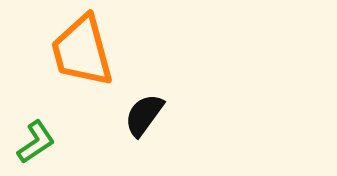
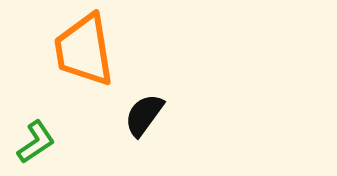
orange trapezoid: moved 2 px right, 1 px up; rotated 6 degrees clockwise
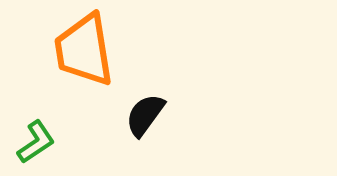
black semicircle: moved 1 px right
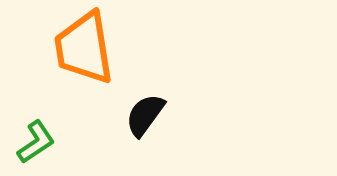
orange trapezoid: moved 2 px up
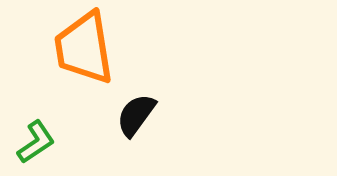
black semicircle: moved 9 px left
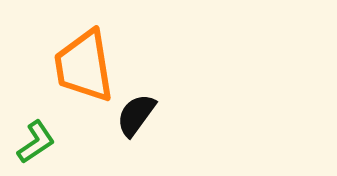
orange trapezoid: moved 18 px down
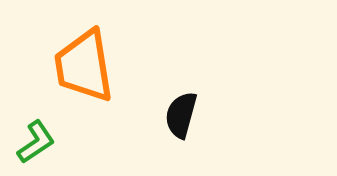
black semicircle: moved 45 px right; rotated 21 degrees counterclockwise
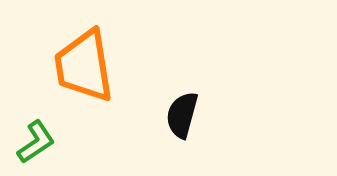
black semicircle: moved 1 px right
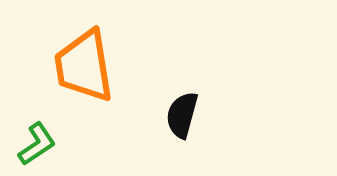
green L-shape: moved 1 px right, 2 px down
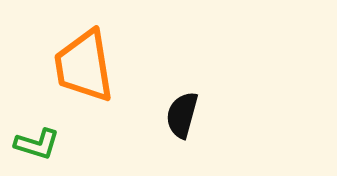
green L-shape: rotated 51 degrees clockwise
